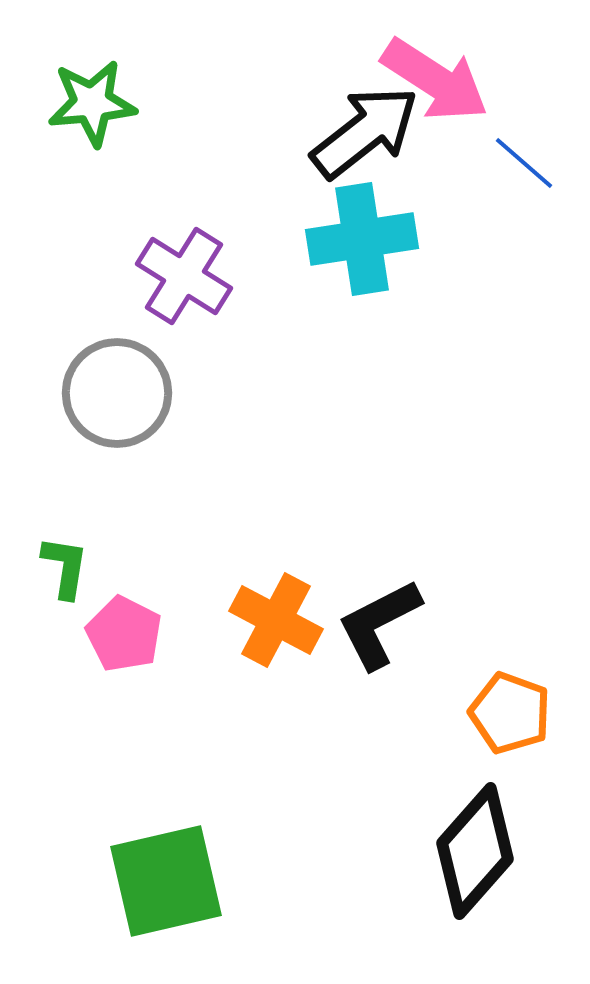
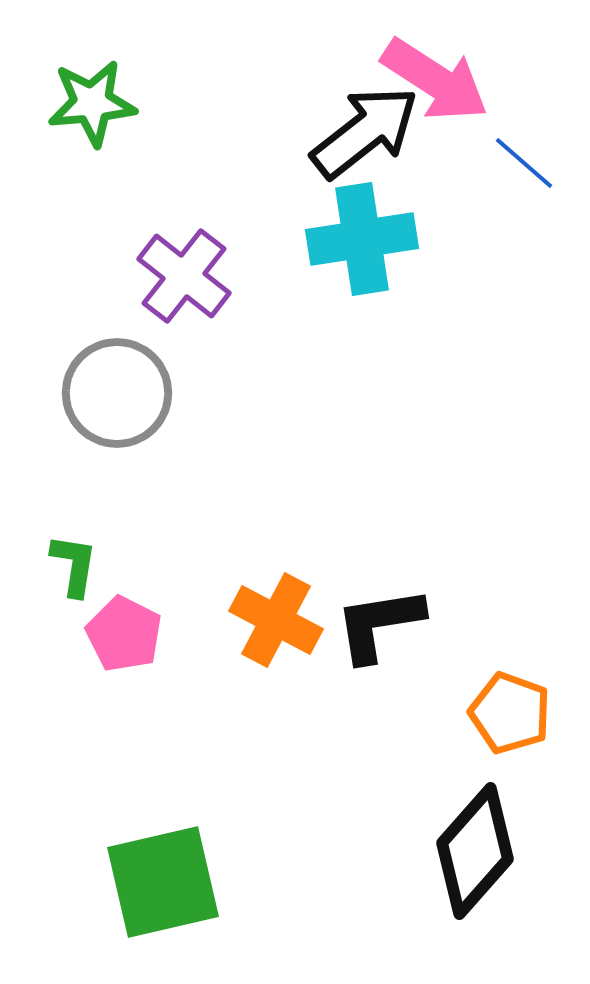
purple cross: rotated 6 degrees clockwise
green L-shape: moved 9 px right, 2 px up
black L-shape: rotated 18 degrees clockwise
green square: moved 3 px left, 1 px down
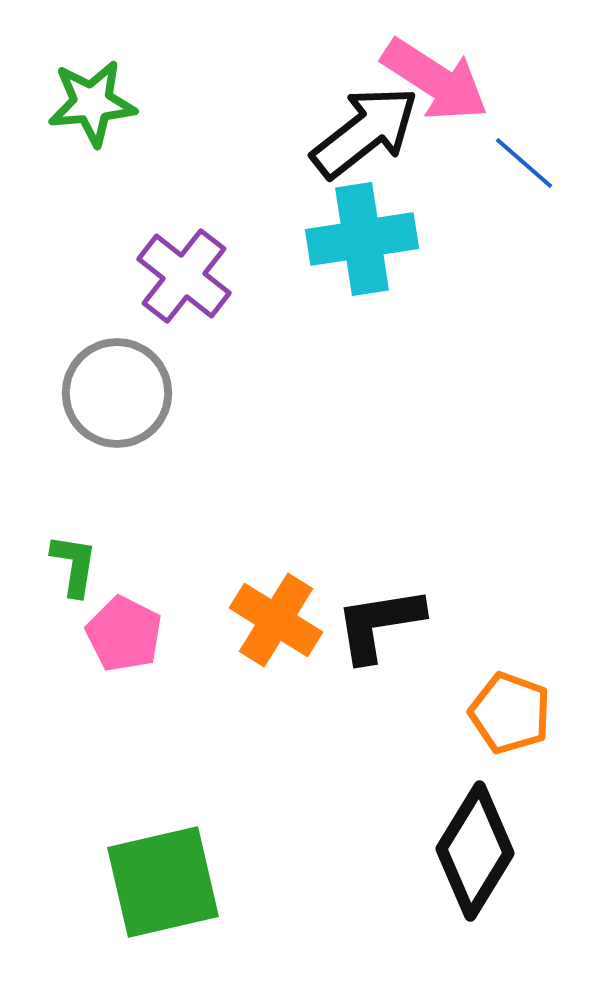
orange cross: rotated 4 degrees clockwise
black diamond: rotated 10 degrees counterclockwise
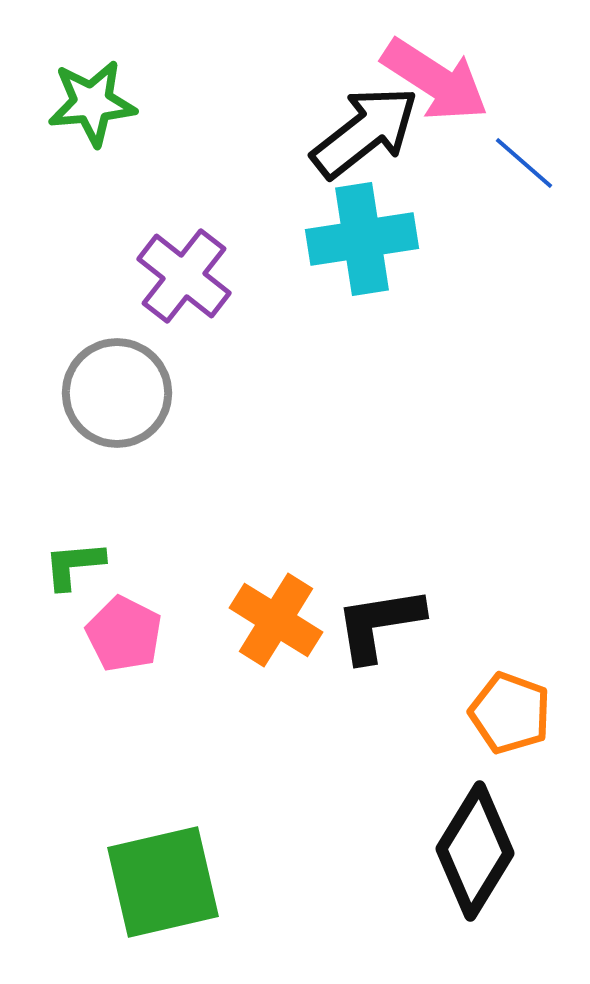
green L-shape: rotated 104 degrees counterclockwise
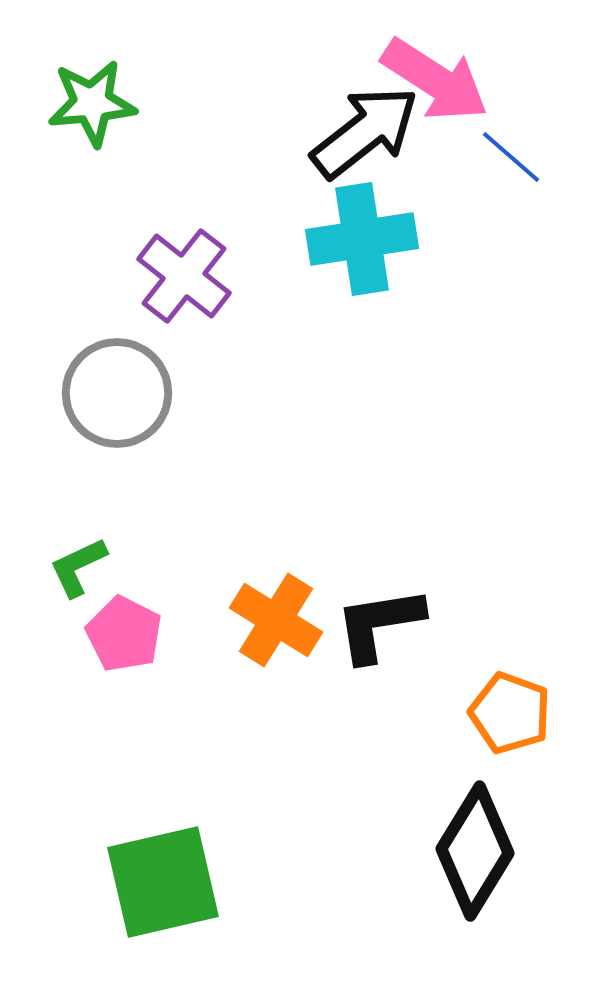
blue line: moved 13 px left, 6 px up
green L-shape: moved 4 px right, 2 px down; rotated 20 degrees counterclockwise
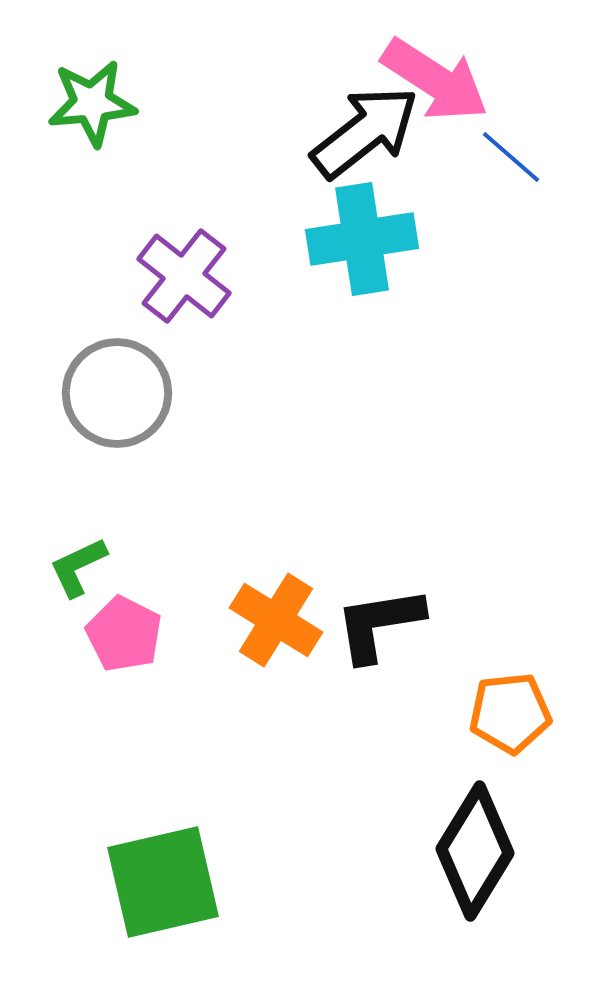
orange pentagon: rotated 26 degrees counterclockwise
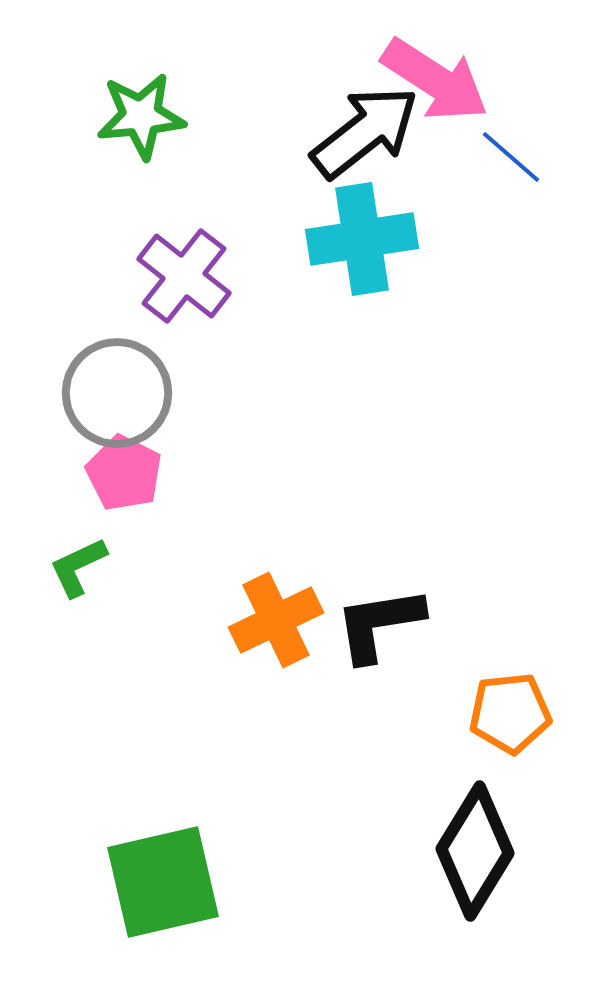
green star: moved 49 px right, 13 px down
orange cross: rotated 32 degrees clockwise
pink pentagon: moved 161 px up
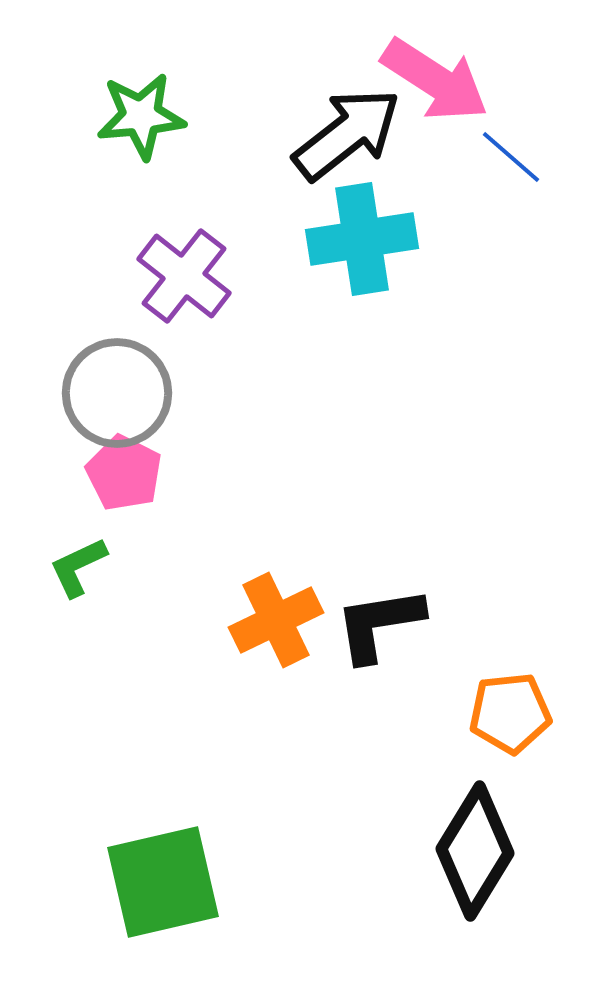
black arrow: moved 18 px left, 2 px down
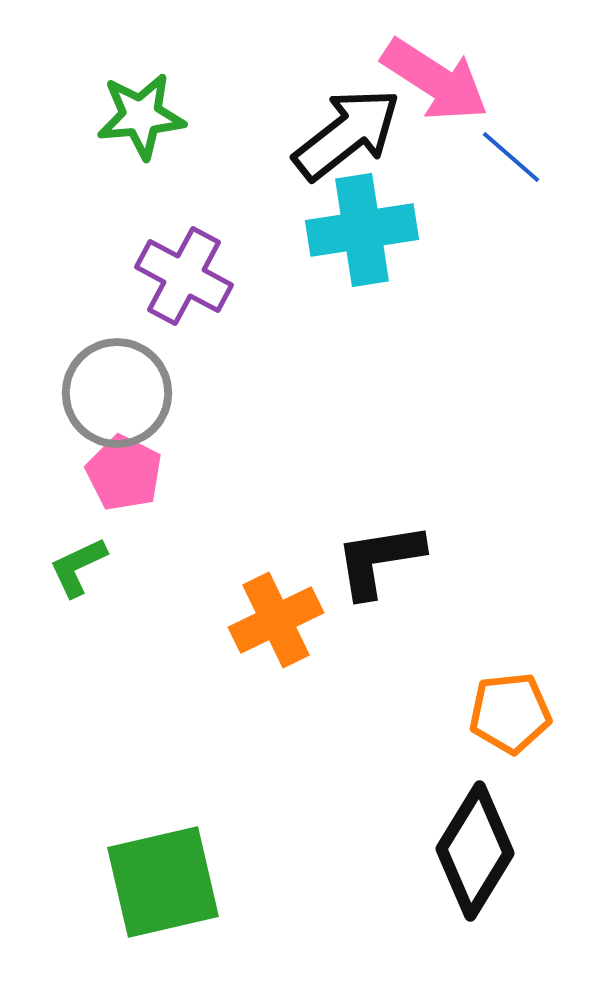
cyan cross: moved 9 px up
purple cross: rotated 10 degrees counterclockwise
black L-shape: moved 64 px up
